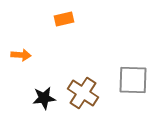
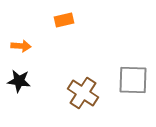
orange rectangle: moved 1 px down
orange arrow: moved 9 px up
black star: moved 25 px left, 17 px up; rotated 15 degrees clockwise
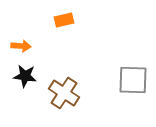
black star: moved 6 px right, 5 px up
brown cross: moved 19 px left
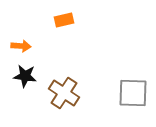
gray square: moved 13 px down
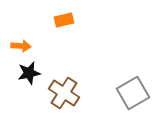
black star: moved 4 px right, 3 px up; rotated 20 degrees counterclockwise
gray square: rotated 32 degrees counterclockwise
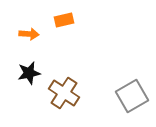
orange arrow: moved 8 px right, 12 px up
gray square: moved 1 px left, 3 px down
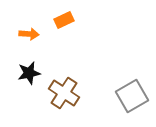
orange rectangle: rotated 12 degrees counterclockwise
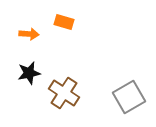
orange rectangle: moved 2 px down; rotated 42 degrees clockwise
gray square: moved 3 px left, 1 px down
